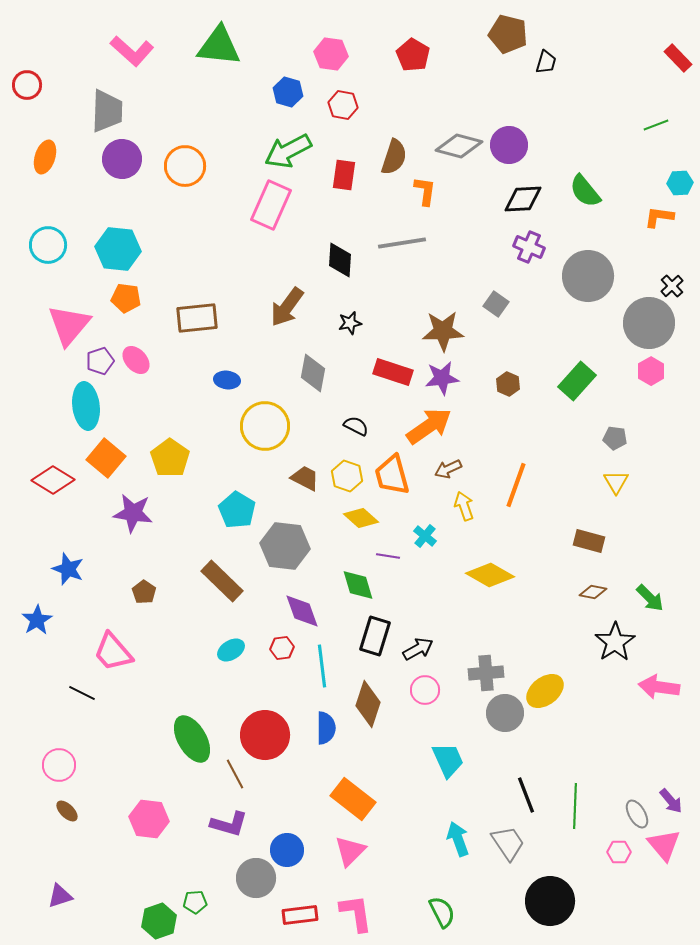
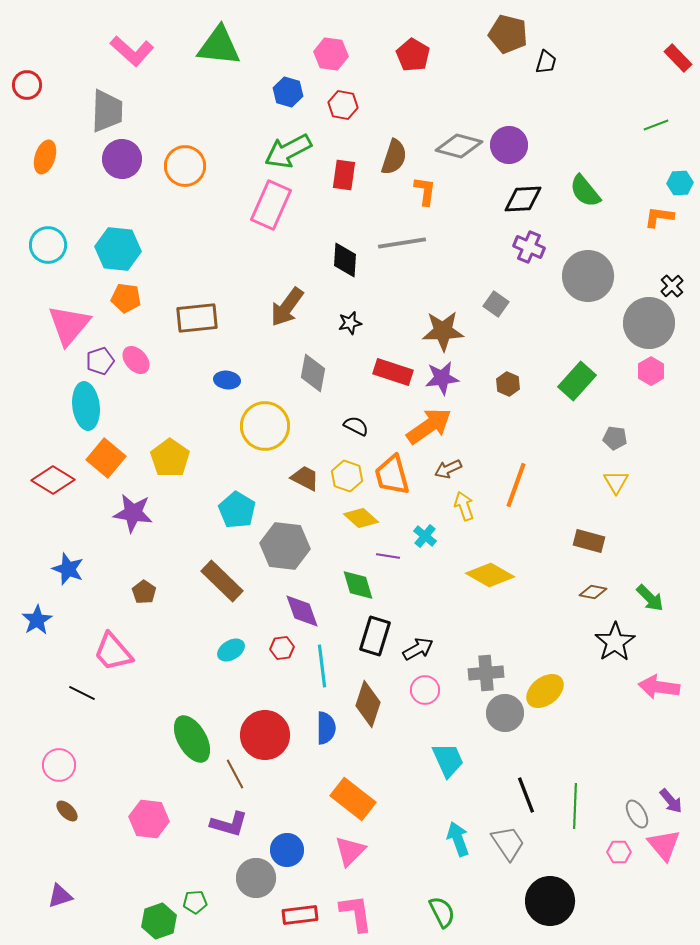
black diamond at (340, 260): moved 5 px right
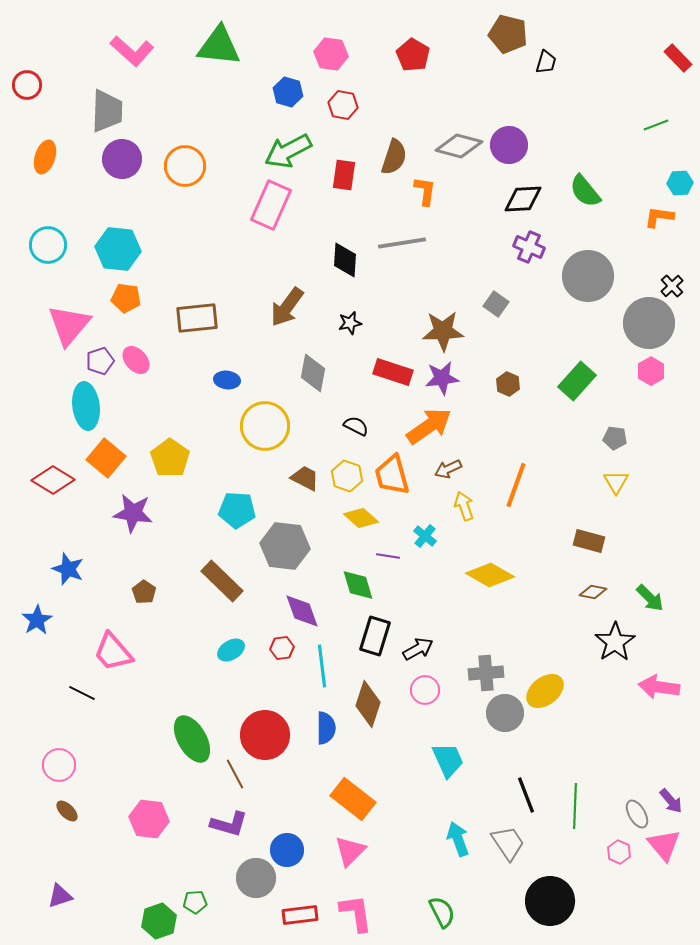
cyan pentagon at (237, 510): rotated 27 degrees counterclockwise
pink hexagon at (619, 852): rotated 25 degrees clockwise
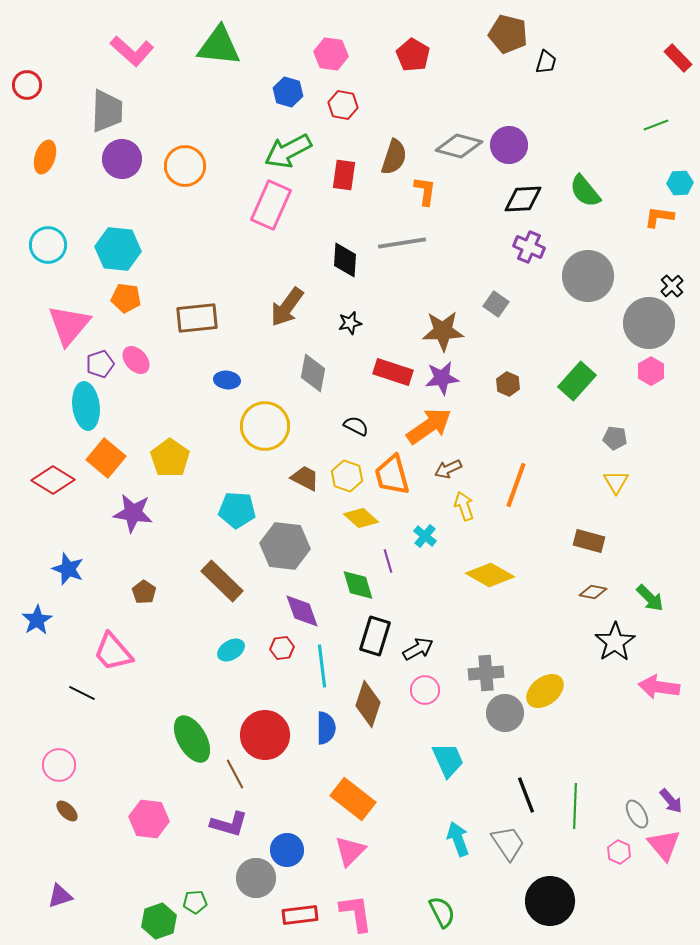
purple pentagon at (100, 361): moved 3 px down
purple line at (388, 556): moved 5 px down; rotated 65 degrees clockwise
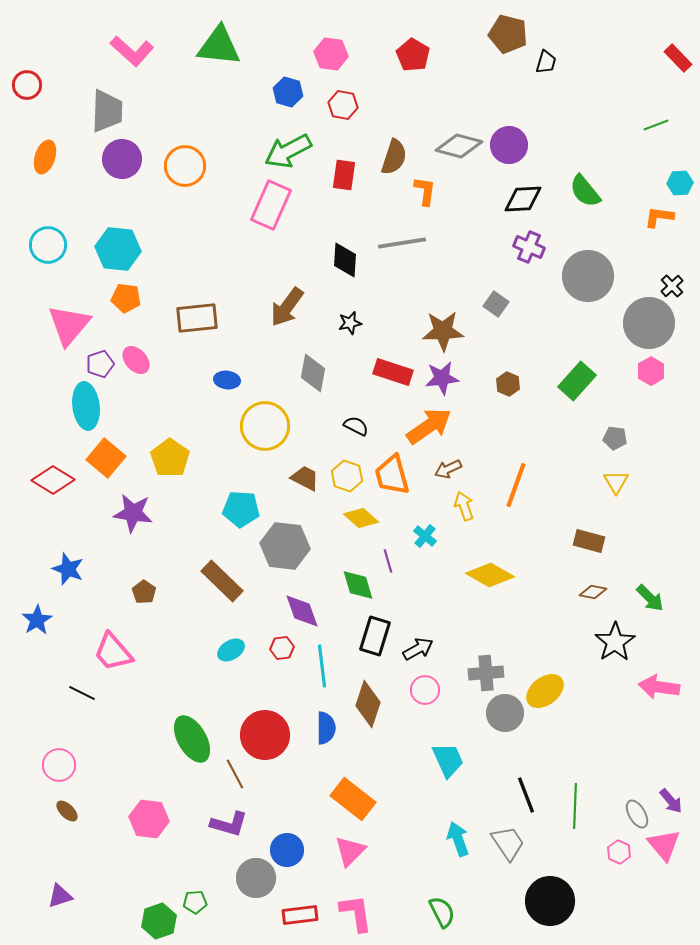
cyan pentagon at (237, 510): moved 4 px right, 1 px up
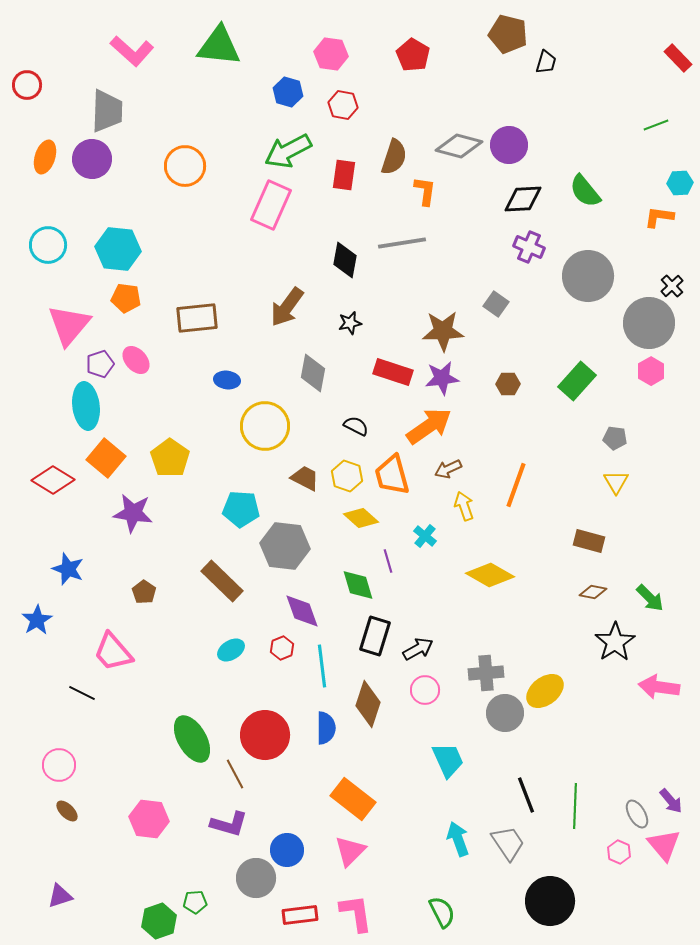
purple circle at (122, 159): moved 30 px left
black diamond at (345, 260): rotated 6 degrees clockwise
brown hexagon at (508, 384): rotated 25 degrees counterclockwise
red hexagon at (282, 648): rotated 15 degrees counterclockwise
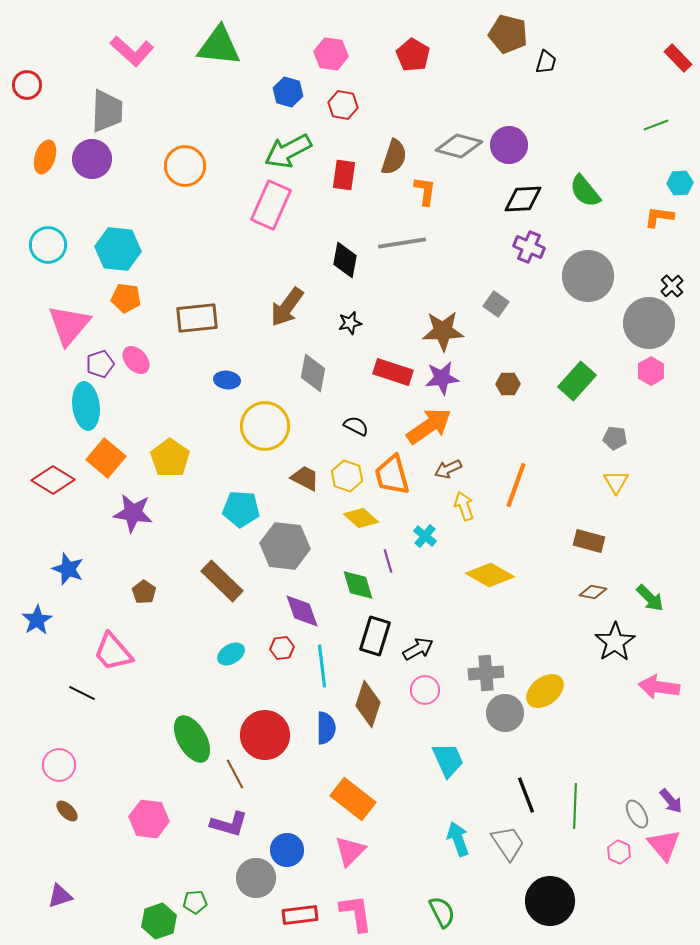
red hexagon at (282, 648): rotated 15 degrees clockwise
cyan ellipse at (231, 650): moved 4 px down
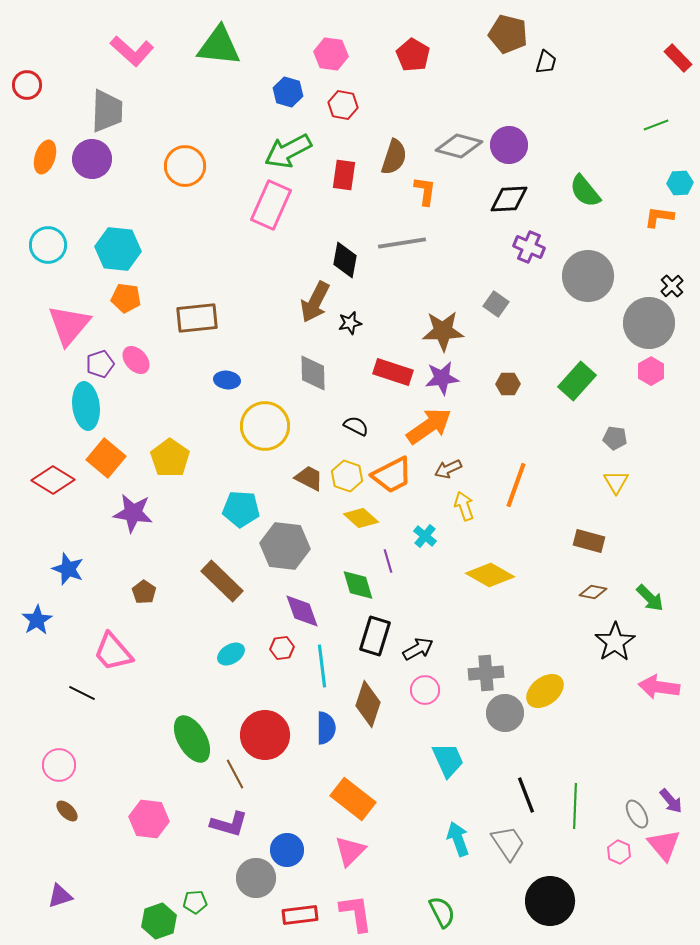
black diamond at (523, 199): moved 14 px left
brown arrow at (287, 307): moved 28 px right, 5 px up; rotated 9 degrees counterclockwise
gray diamond at (313, 373): rotated 12 degrees counterclockwise
orange trapezoid at (392, 475): rotated 102 degrees counterclockwise
brown trapezoid at (305, 478): moved 4 px right
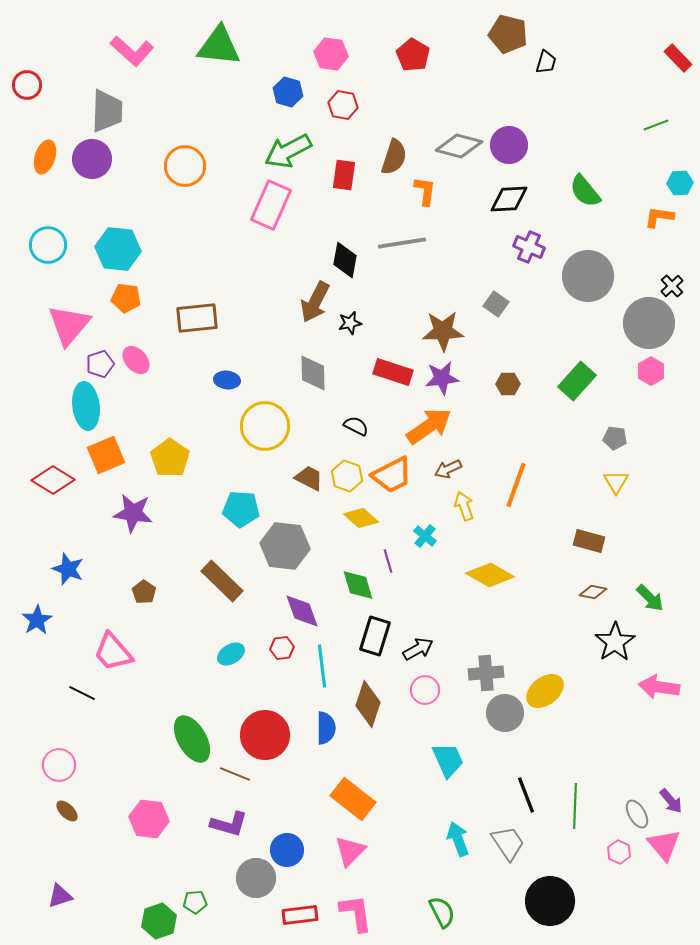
orange square at (106, 458): moved 3 px up; rotated 27 degrees clockwise
brown line at (235, 774): rotated 40 degrees counterclockwise
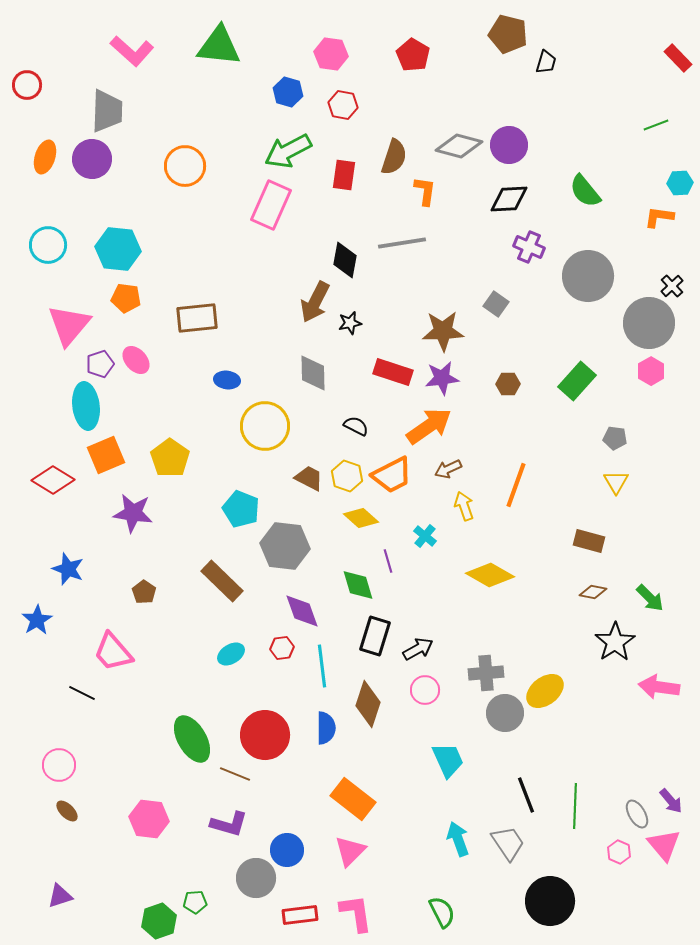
cyan pentagon at (241, 509): rotated 18 degrees clockwise
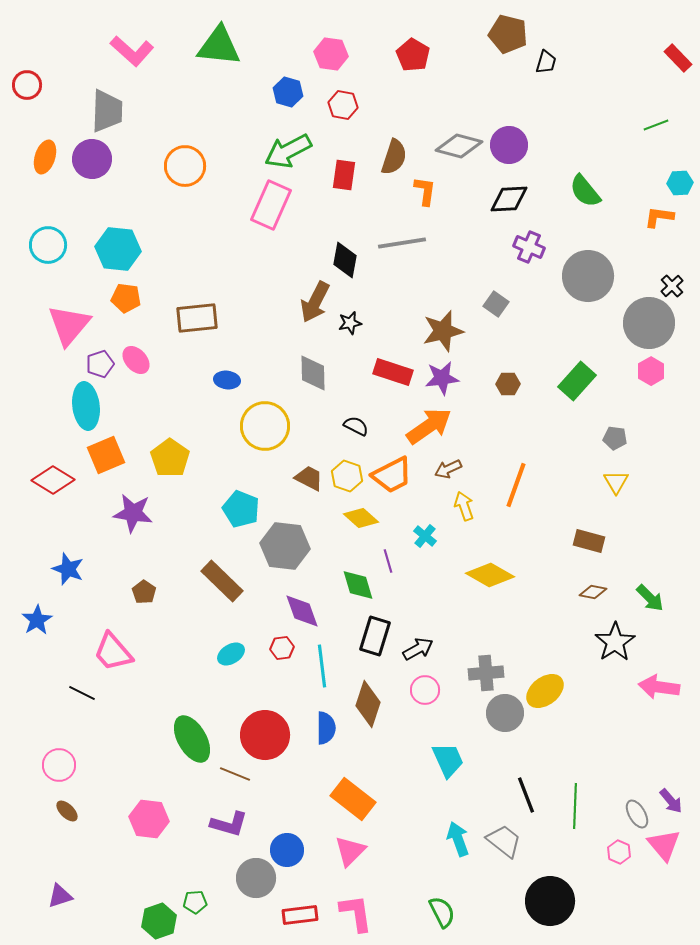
brown star at (443, 331): rotated 12 degrees counterclockwise
gray trapezoid at (508, 843): moved 4 px left, 2 px up; rotated 18 degrees counterclockwise
